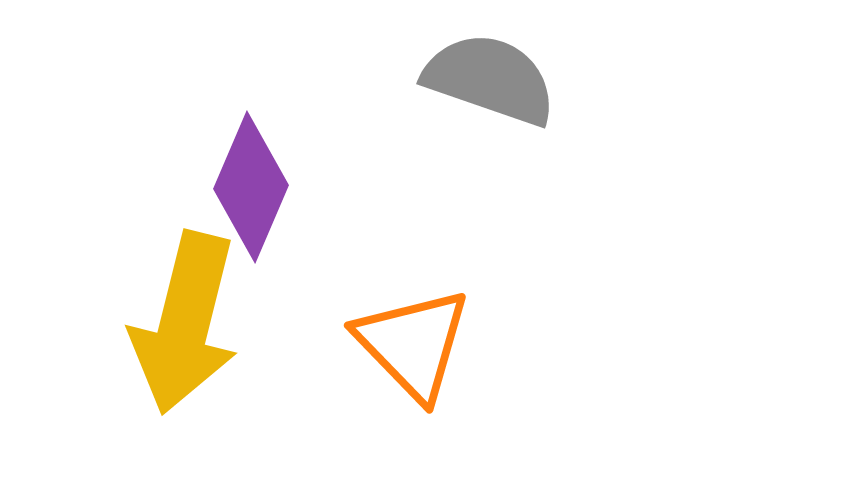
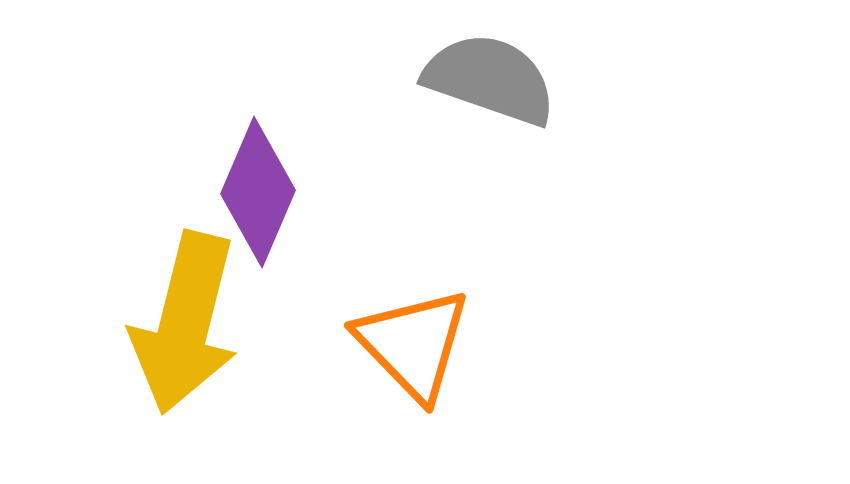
purple diamond: moved 7 px right, 5 px down
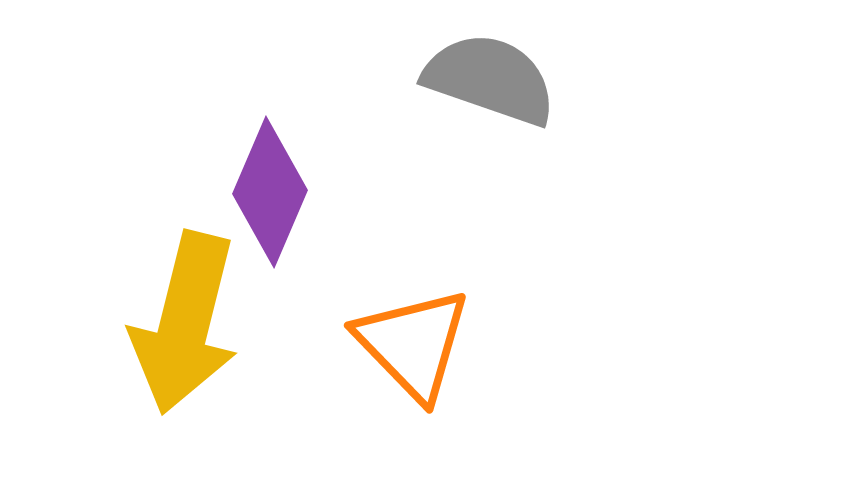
purple diamond: moved 12 px right
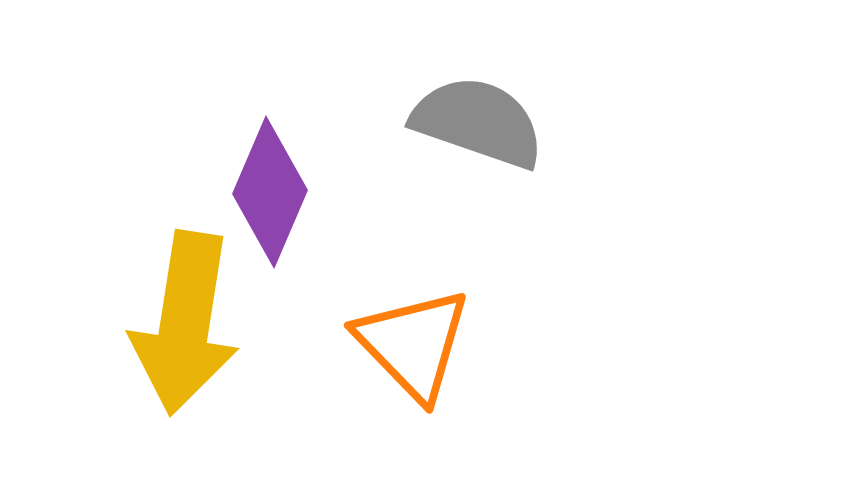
gray semicircle: moved 12 px left, 43 px down
yellow arrow: rotated 5 degrees counterclockwise
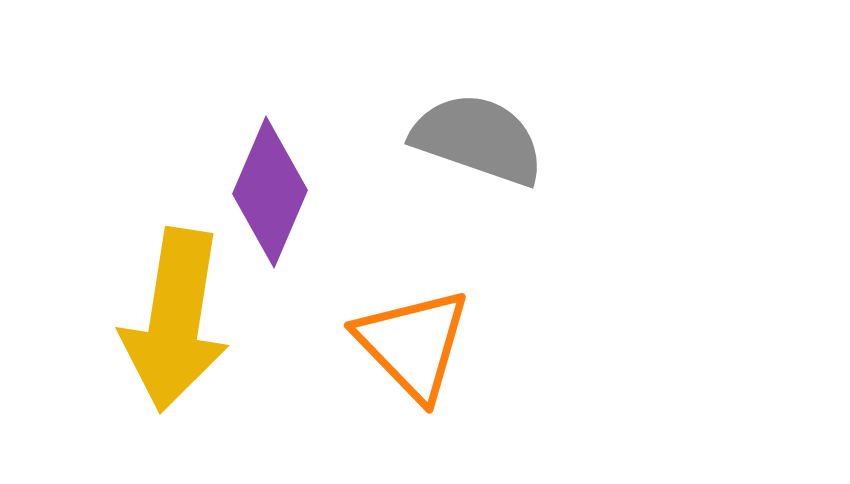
gray semicircle: moved 17 px down
yellow arrow: moved 10 px left, 3 px up
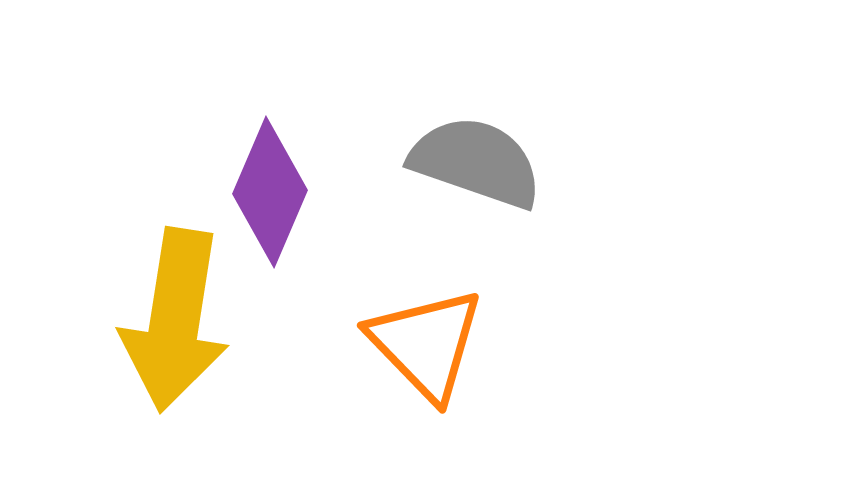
gray semicircle: moved 2 px left, 23 px down
orange triangle: moved 13 px right
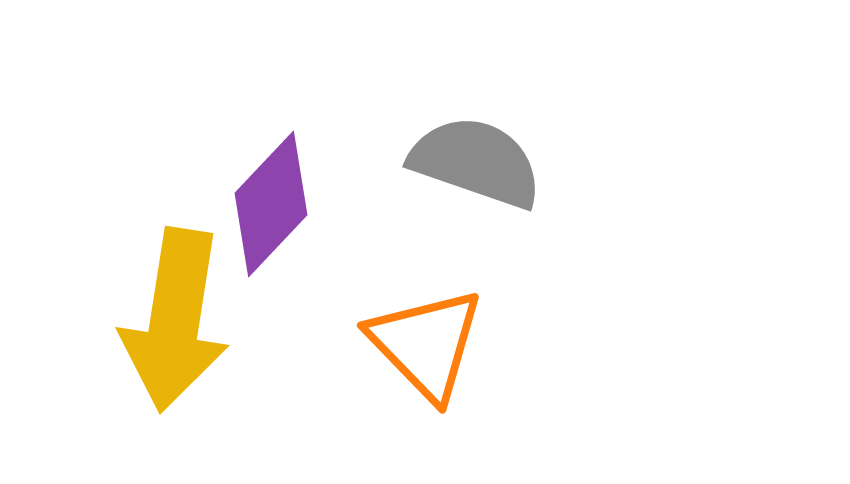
purple diamond: moved 1 px right, 12 px down; rotated 20 degrees clockwise
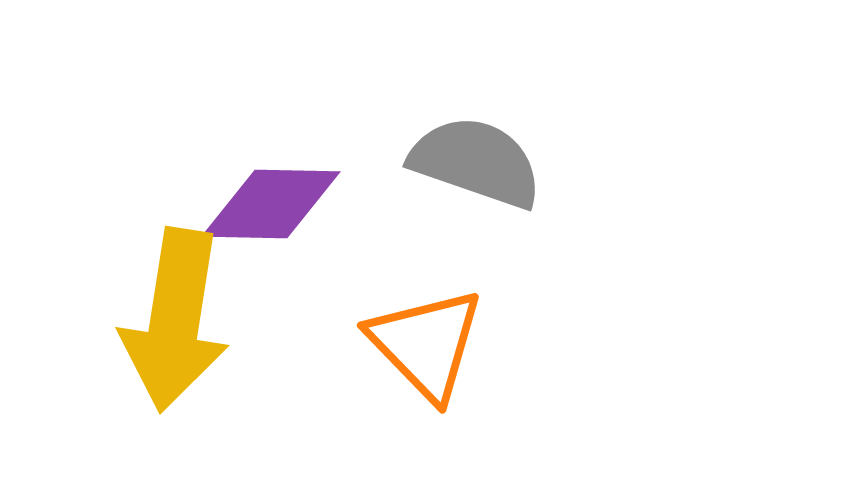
purple diamond: rotated 48 degrees clockwise
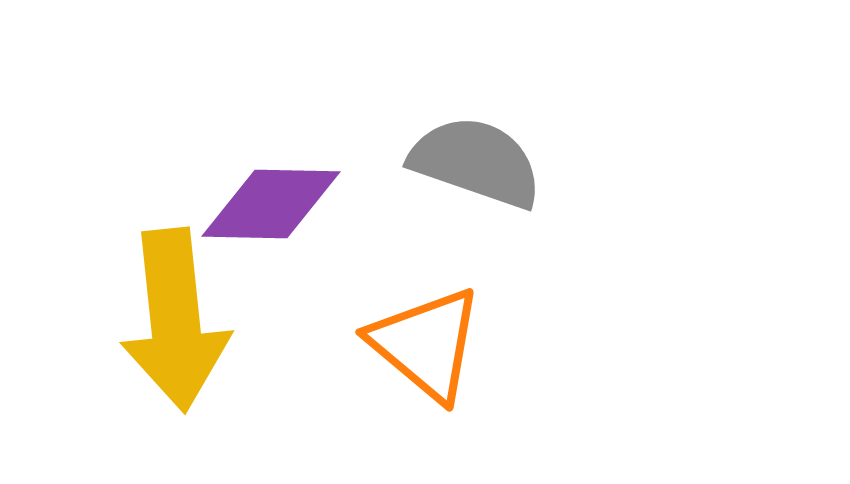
yellow arrow: rotated 15 degrees counterclockwise
orange triangle: rotated 6 degrees counterclockwise
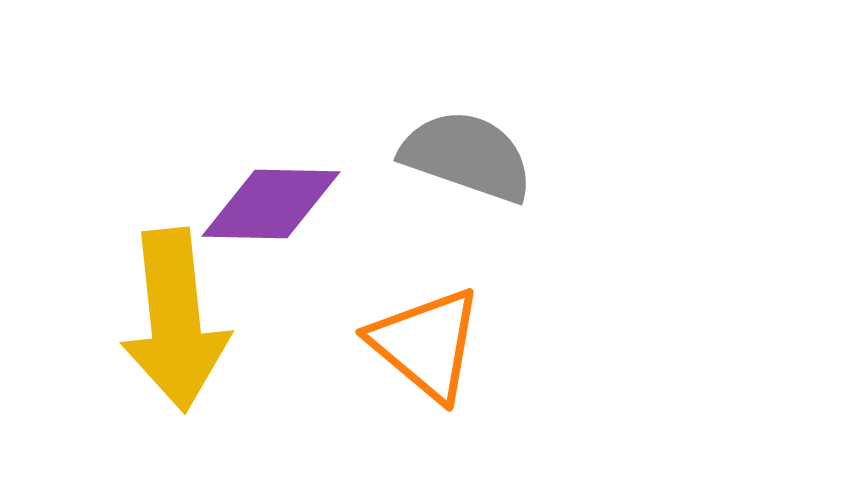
gray semicircle: moved 9 px left, 6 px up
